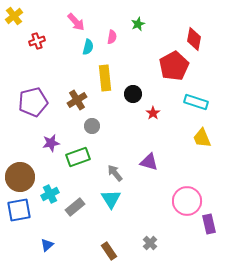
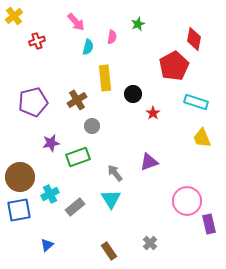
purple triangle: rotated 36 degrees counterclockwise
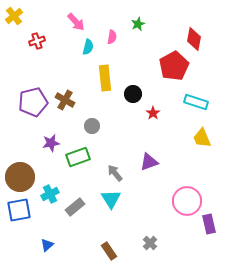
brown cross: moved 12 px left; rotated 30 degrees counterclockwise
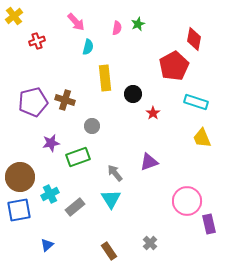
pink semicircle: moved 5 px right, 9 px up
brown cross: rotated 12 degrees counterclockwise
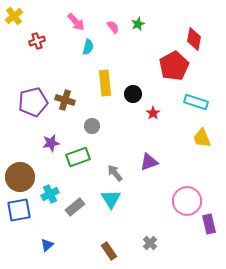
pink semicircle: moved 4 px left, 1 px up; rotated 48 degrees counterclockwise
yellow rectangle: moved 5 px down
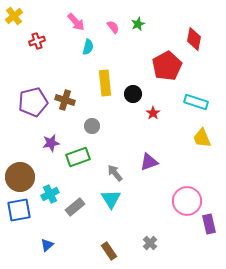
red pentagon: moved 7 px left
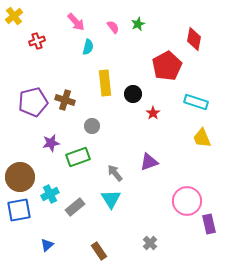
brown rectangle: moved 10 px left
